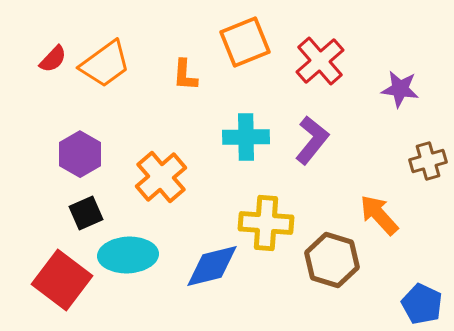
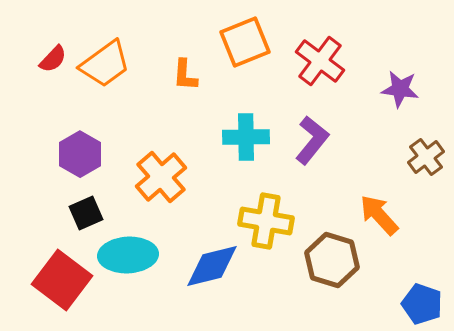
red cross: rotated 12 degrees counterclockwise
brown cross: moved 2 px left, 4 px up; rotated 21 degrees counterclockwise
yellow cross: moved 2 px up; rotated 6 degrees clockwise
blue pentagon: rotated 6 degrees counterclockwise
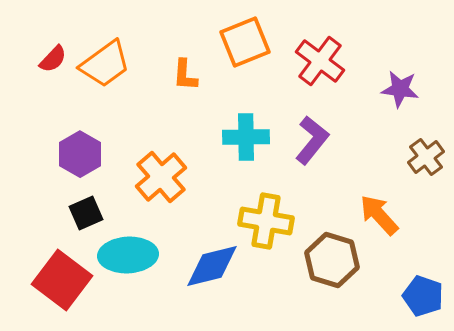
blue pentagon: moved 1 px right, 8 px up
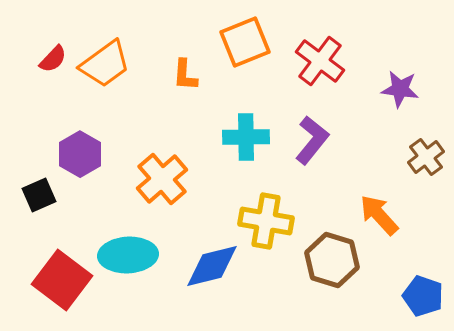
orange cross: moved 1 px right, 2 px down
black square: moved 47 px left, 18 px up
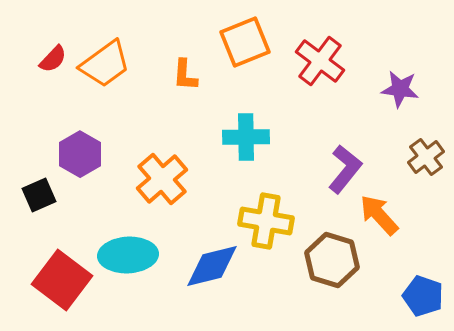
purple L-shape: moved 33 px right, 29 px down
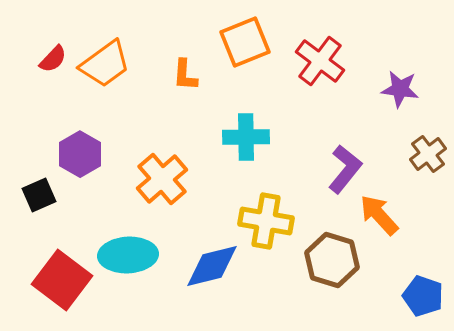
brown cross: moved 2 px right, 3 px up
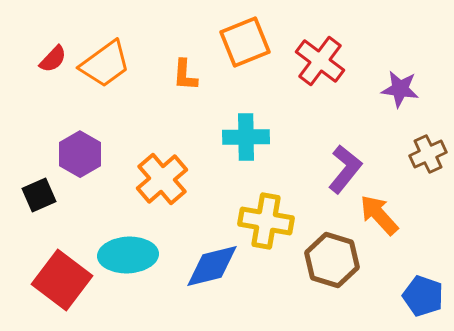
brown cross: rotated 12 degrees clockwise
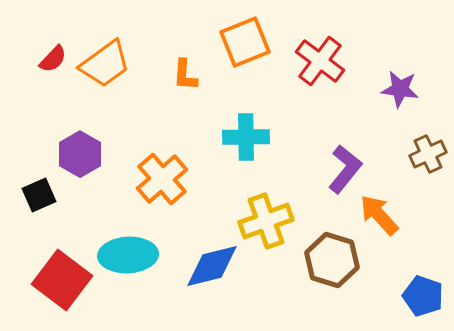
yellow cross: rotated 30 degrees counterclockwise
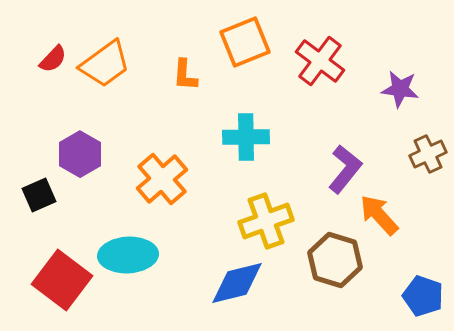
brown hexagon: moved 3 px right
blue diamond: moved 25 px right, 17 px down
